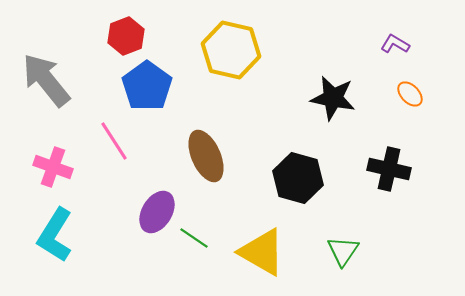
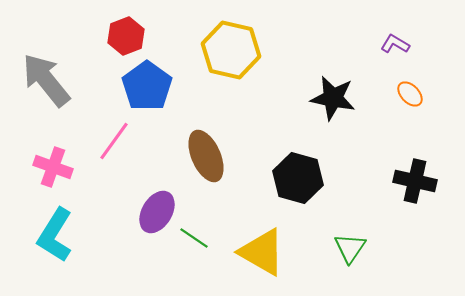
pink line: rotated 69 degrees clockwise
black cross: moved 26 px right, 12 px down
green triangle: moved 7 px right, 3 px up
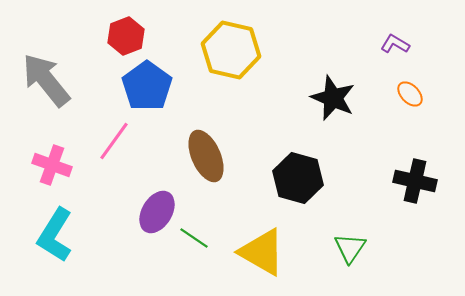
black star: rotated 12 degrees clockwise
pink cross: moved 1 px left, 2 px up
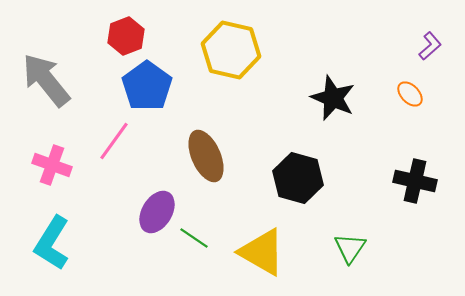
purple L-shape: moved 35 px right, 2 px down; rotated 108 degrees clockwise
cyan L-shape: moved 3 px left, 8 px down
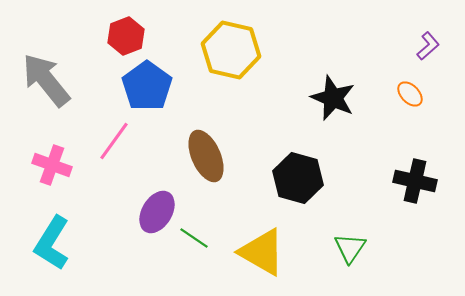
purple L-shape: moved 2 px left
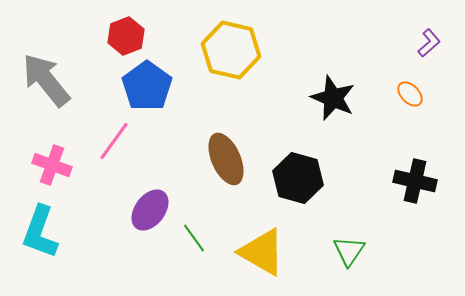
purple L-shape: moved 1 px right, 3 px up
brown ellipse: moved 20 px right, 3 px down
purple ellipse: moved 7 px left, 2 px up; rotated 6 degrees clockwise
green line: rotated 20 degrees clockwise
cyan L-shape: moved 12 px left, 11 px up; rotated 12 degrees counterclockwise
green triangle: moved 1 px left, 3 px down
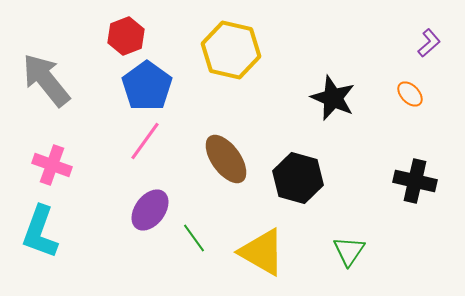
pink line: moved 31 px right
brown ellipse: rotated 12 degrees counterclockwise
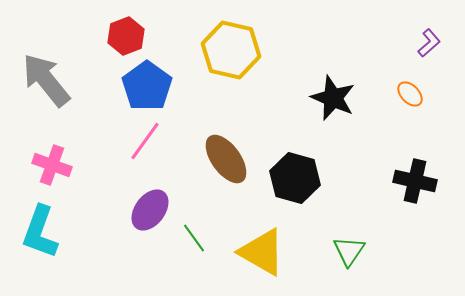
black hexagon: moved 3 px left
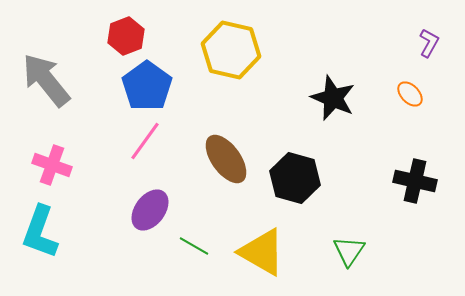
purple L-shape: rotated 20 degrees counterclockwise
green line: moved 8 px down; rotated 24 degrees counterclockwise
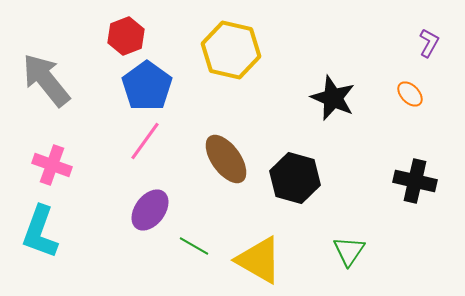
yellow triangle: moved 3 px left, 8 px down
